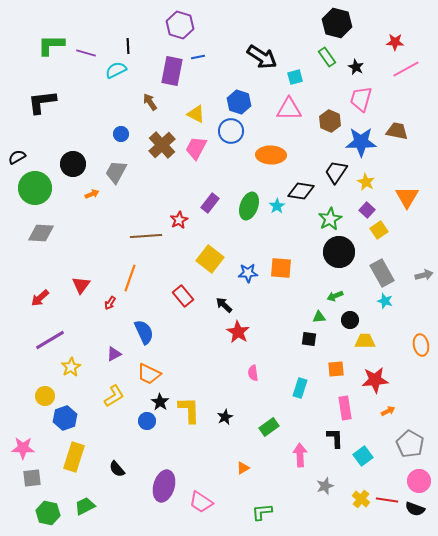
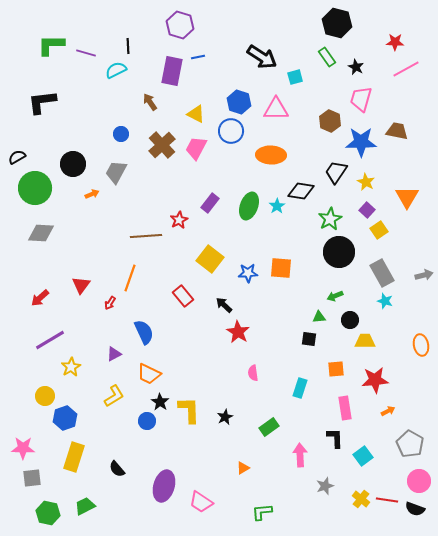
pink triangle at (289, 109): moved 13 px left
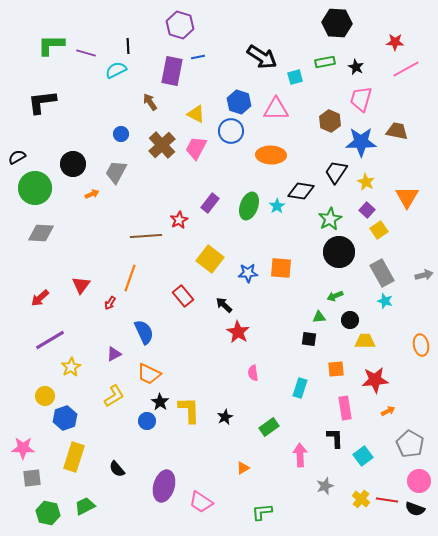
black hexagon at (337, 23): rotated 12 degrees counterclockwise
green rectangle at (327, 57): moved 2 px left, 5 px down; rotated 66 degrees counterclockwise
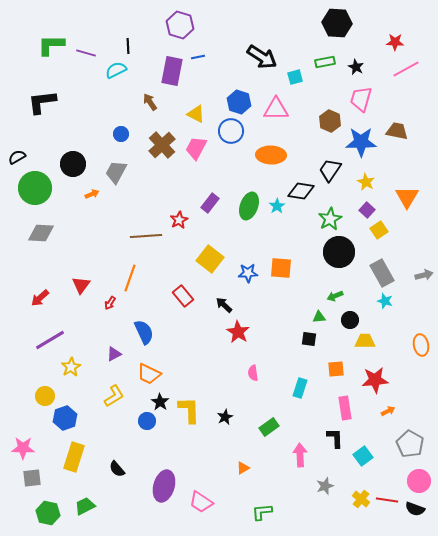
black trapezoid at (336, 172): moved 6 px left, 2 px up
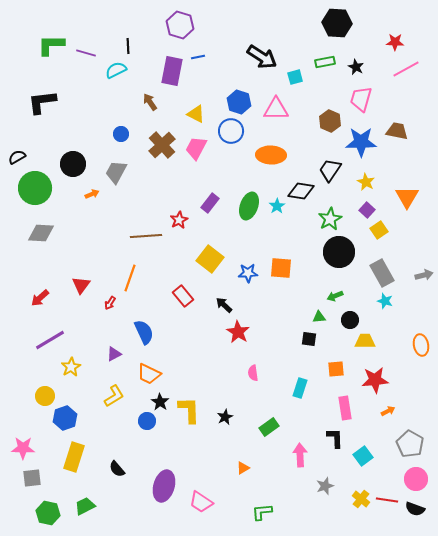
pink circle at (419, 481): moved 3 px left, 2 px up
